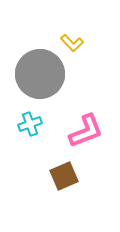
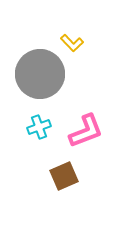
cyan cross: moved 9 px right, 3 px down
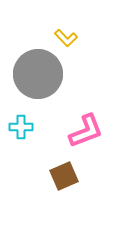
yellow L-shape: moved 6 px left, 5 px up
gray circle: moved 2 px left
cyan cross: moved 18 px left; rotated 20 degrees clockwise
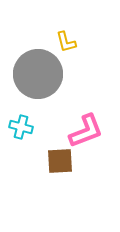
yellow L-shape: moved 4 px down; rotated 30 degrees clockwise
cyan cross: rotated 15 degrees clockwise
brown square: moved 4 px left, 15 px up; rotated 20 degrees clockwise
